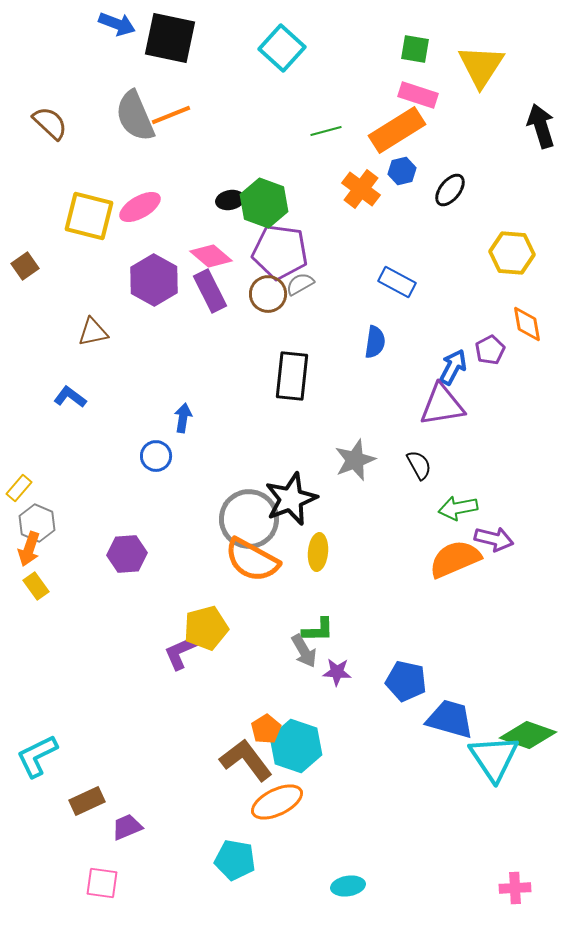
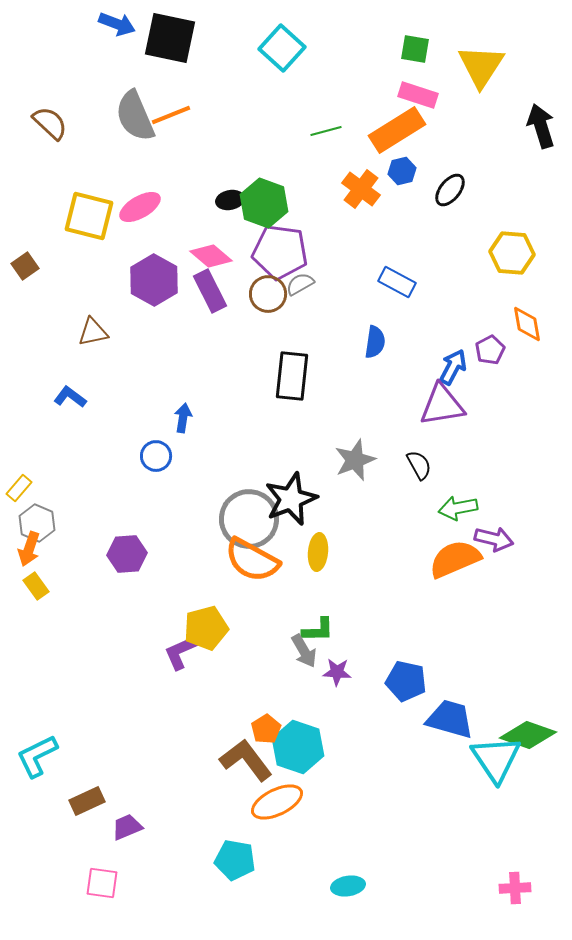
cyan hexagon at (296, 746): moved 2 px right, 1 px down
cyan triangle at (494, 758): moved 2 px right, 1 px down
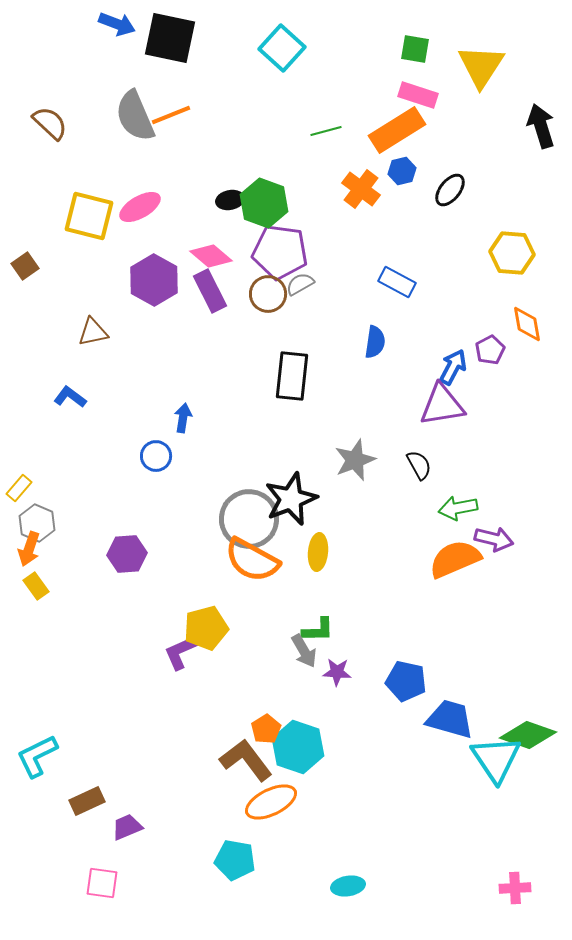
orange ellipse at (277, 802): moved 6 px left
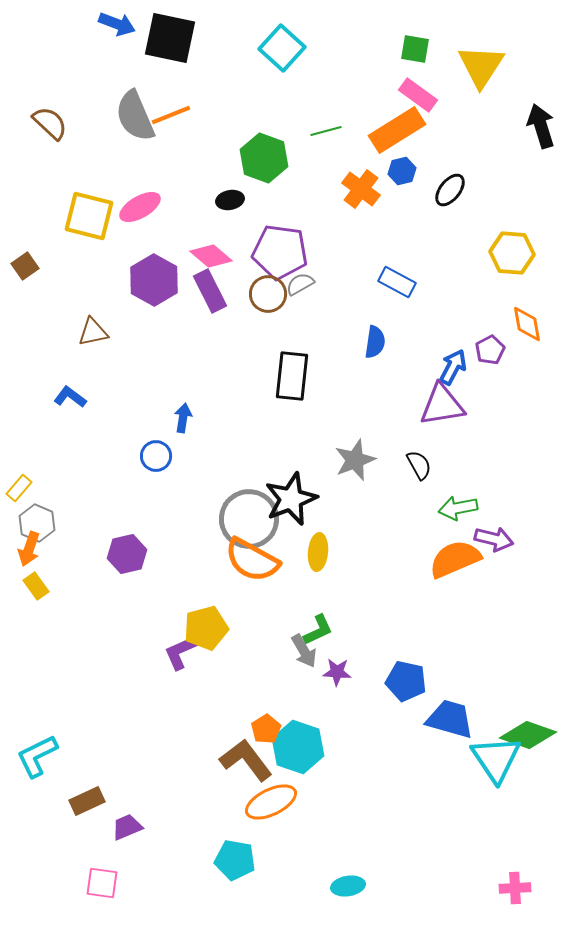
pink rectangle at (418, 95): rotated 18 degrees clockwise
green hexagon at (264, 203): moved 45 px up
purple hexagon at (127, 554): rotated 9 degrees counterclockwise
green L-shape at (318, 630): rotated 24 degrees counterclockwise
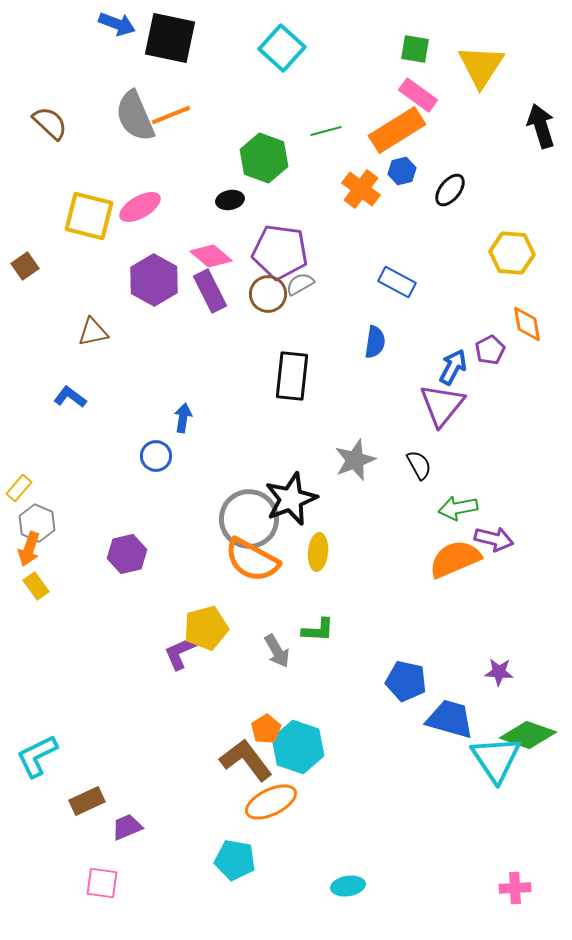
purple triangle at (442, 405): rotated 42 degrees counterclockwise
green L-shape at (318, 630): rotated 28 degrees clockwise
gray arrow at (304, 651): moved 27 px left
purple star at (337, 672): moved 162 px right
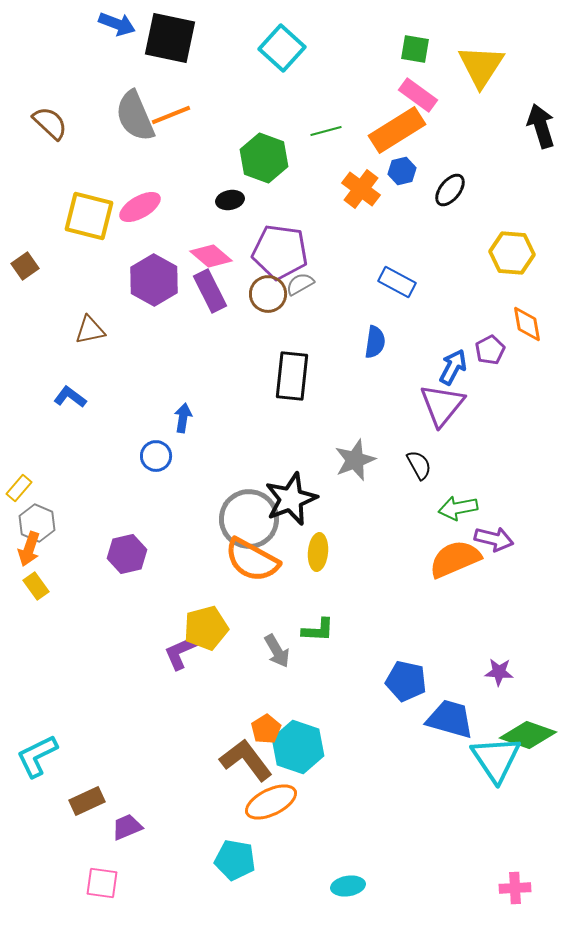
brown triangle at (93, 332): moved 3 px left, 2 px up
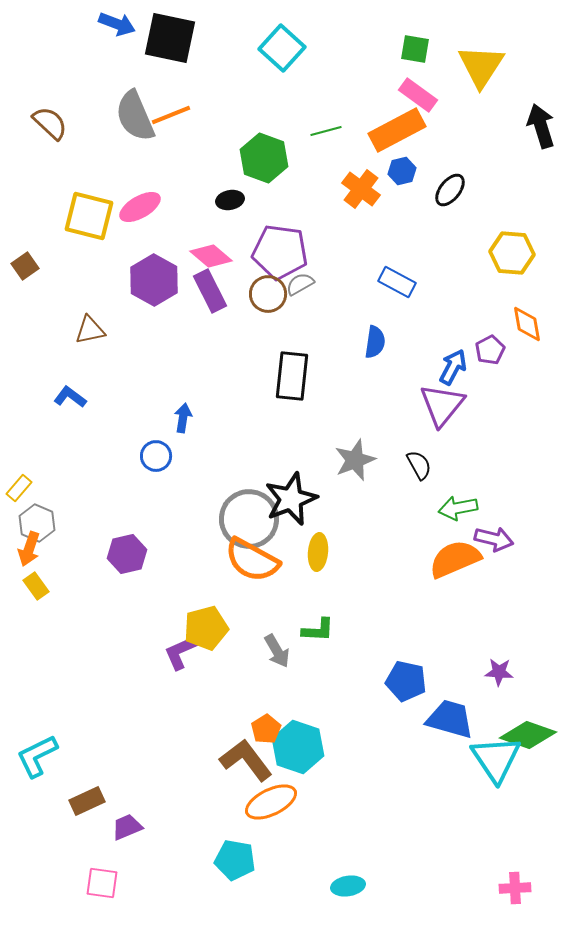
orange rectangle at (397, 130): rotated 4 degrees clockwise
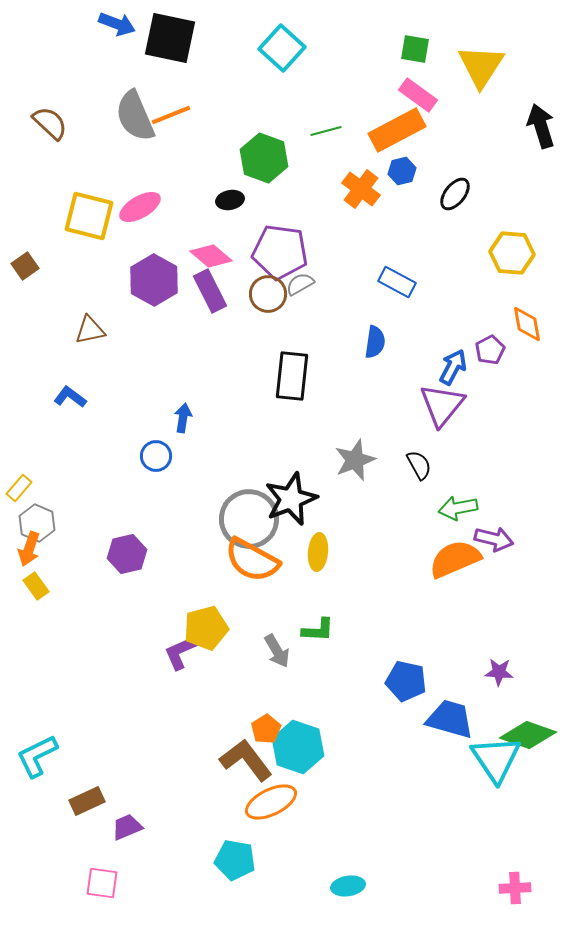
black ellipse at (450, 190): moved 5 px right, 4 px down
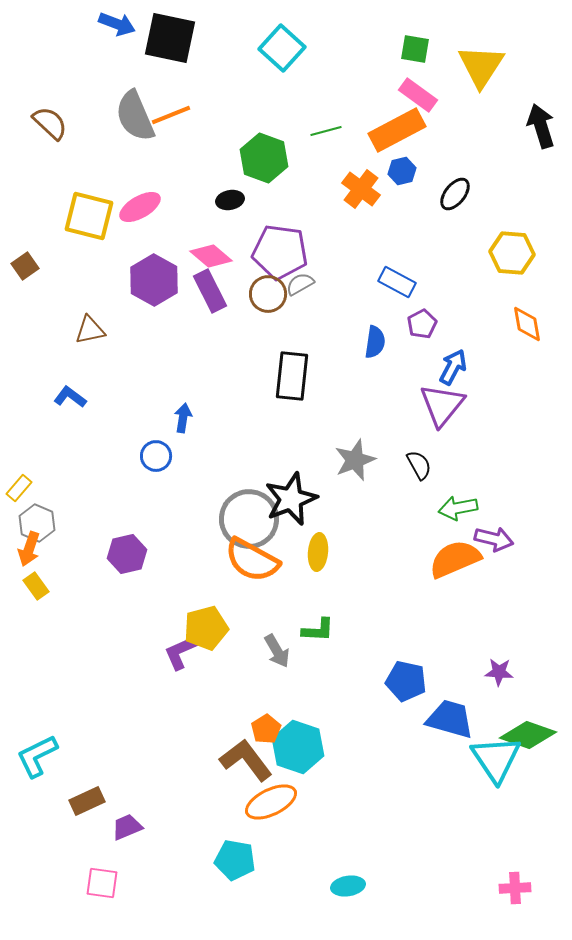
purple pentagon at (490, 350): moved 68 px left, 26 px up
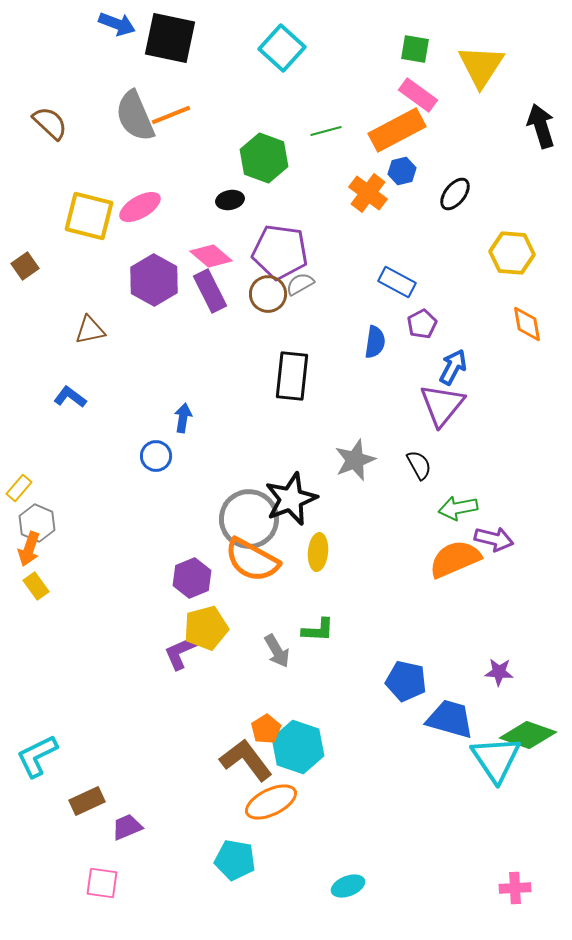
orange cross at (361, 189): moved 7 px right, 4 px down
purple hexagon at (127, 554): moved 65 px right, 24 px down; rotated 9 degrees counterclockwise
cyan ellipse at (348, 886): rotated 12 degrees counterclockwise
